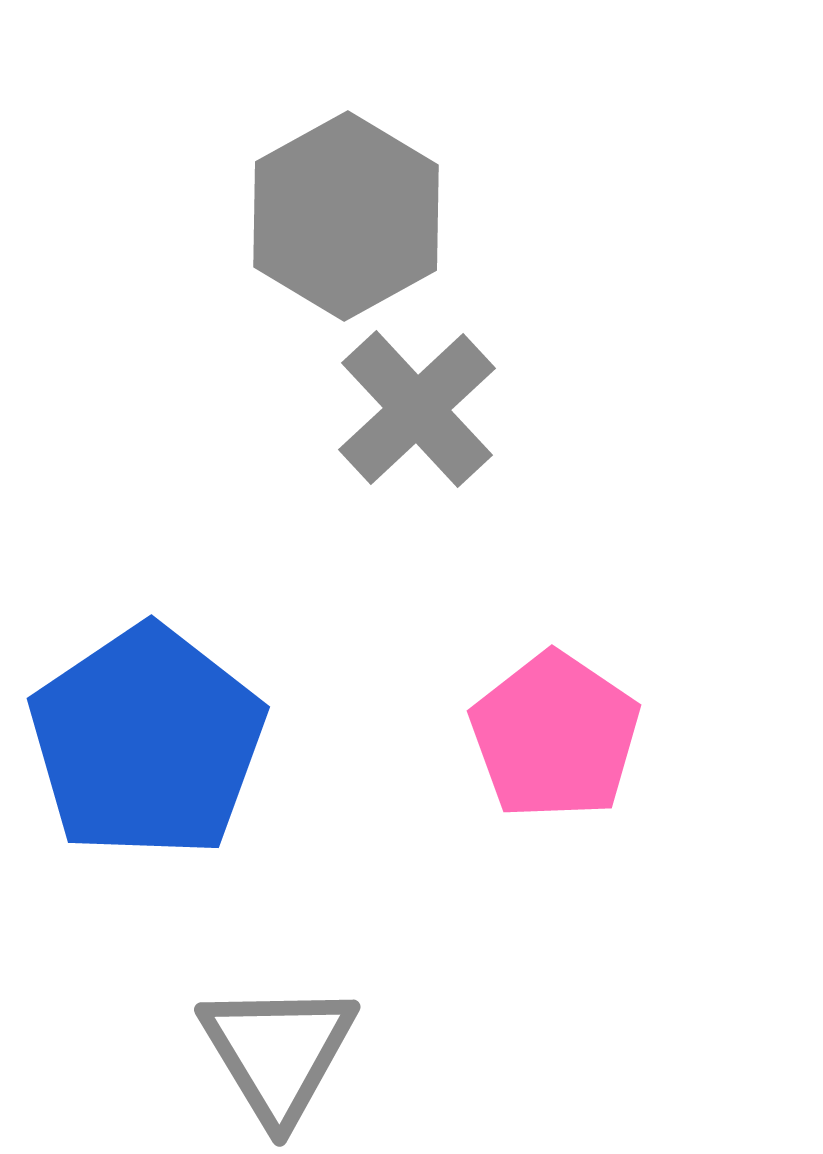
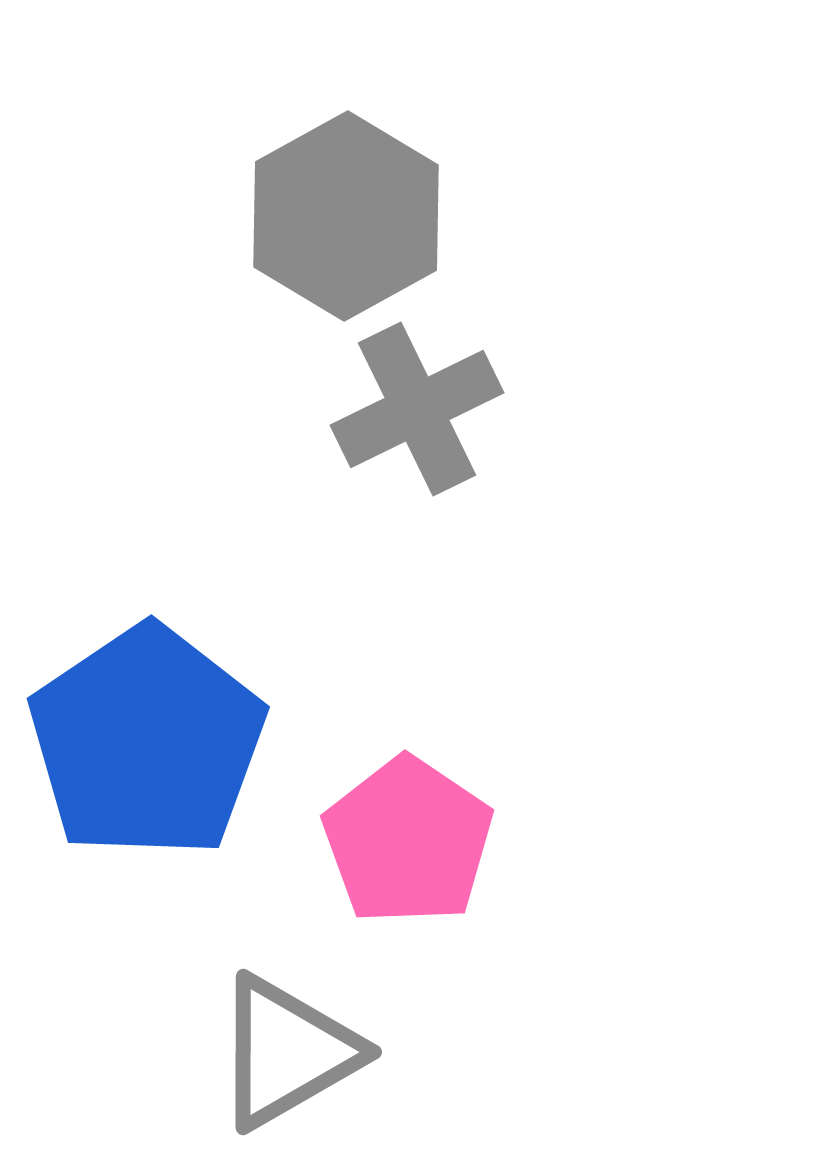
gray cross: rotated 17 degrees clockwise
pink pentagon: moved 147 px left, 105 px down
gray triangle: moved 9 px right; rotated 31 degrees clockwise
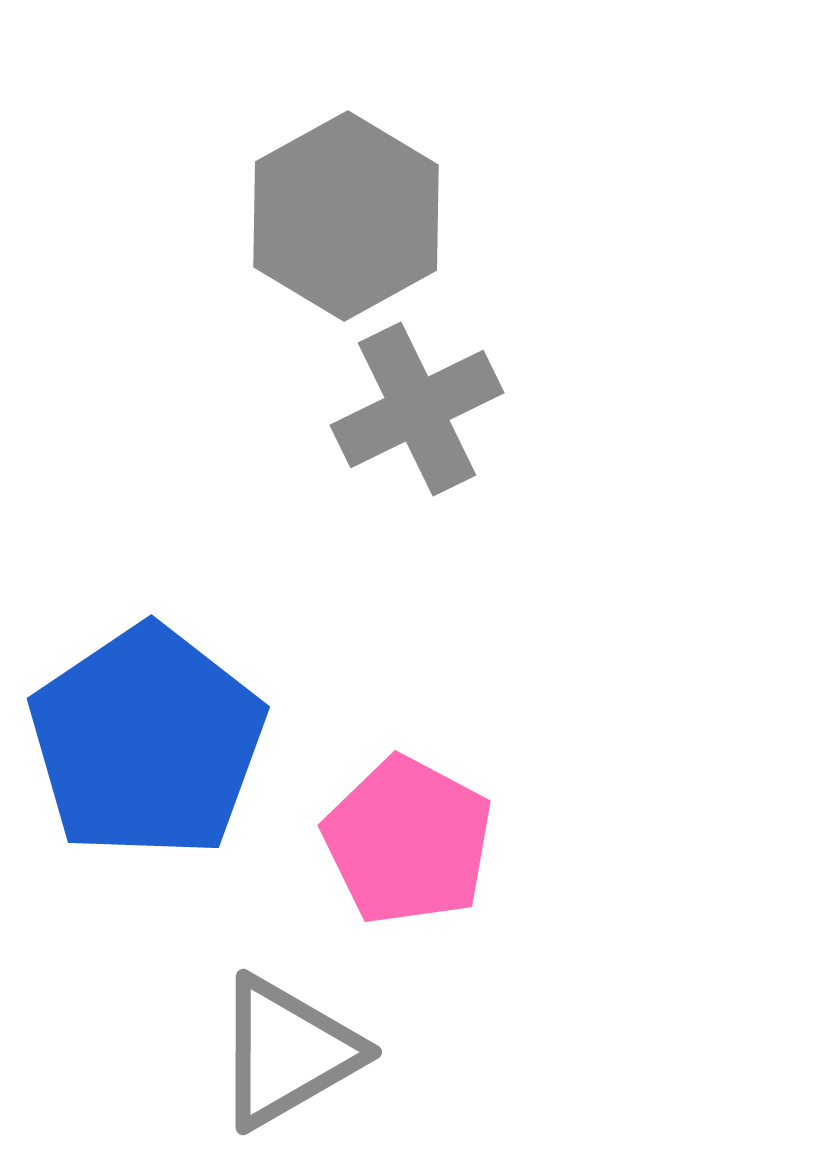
pink pentagon: rotated 6 degrees counterclockwise
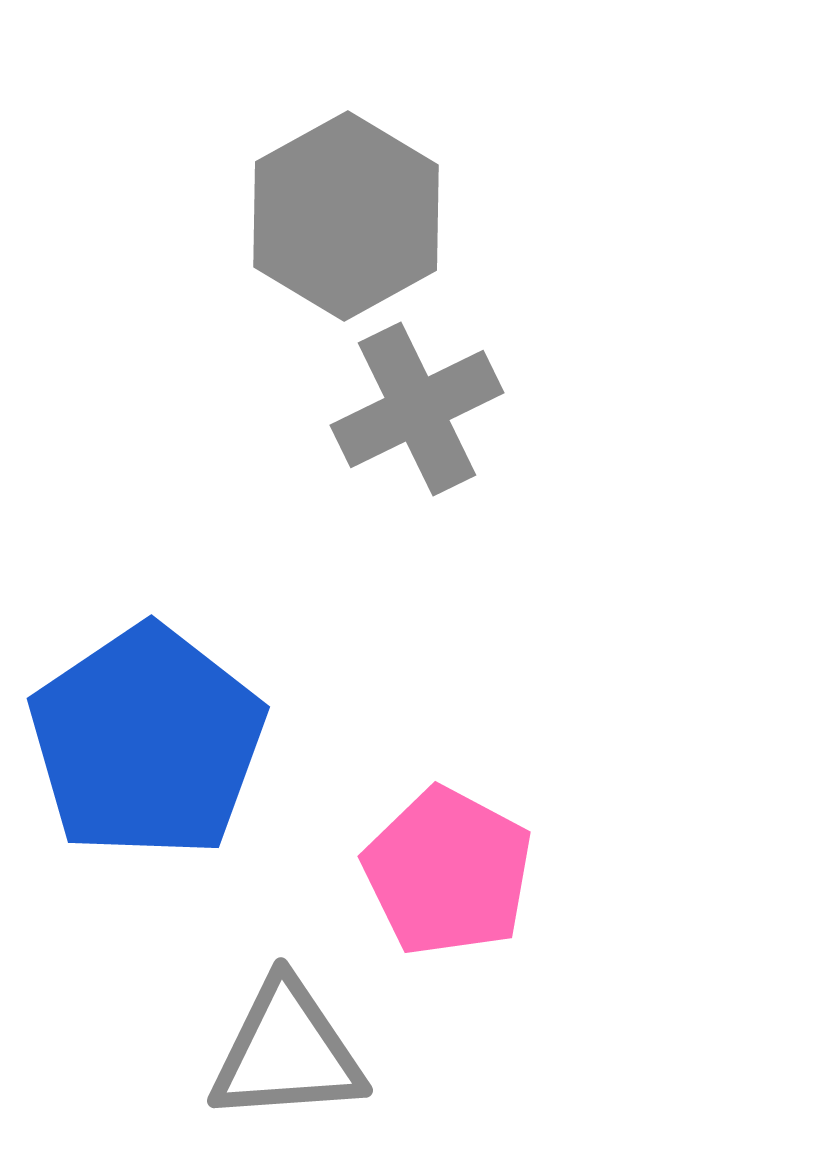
pink pentagon: moved 40 px right, 31 px down
gray triangle: rotated 26 degrees clockwise
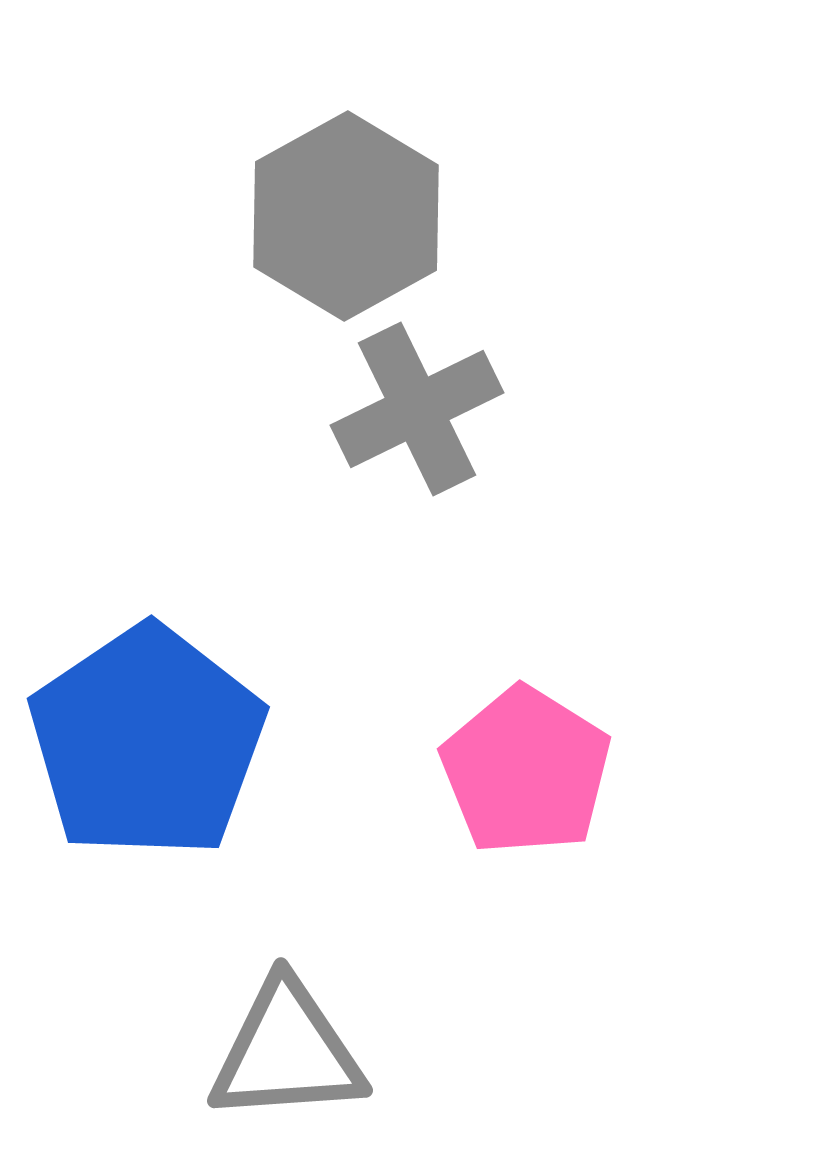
pink pentagon: moved 78 px right, 101 px up; rotated 4 degrees clockwise
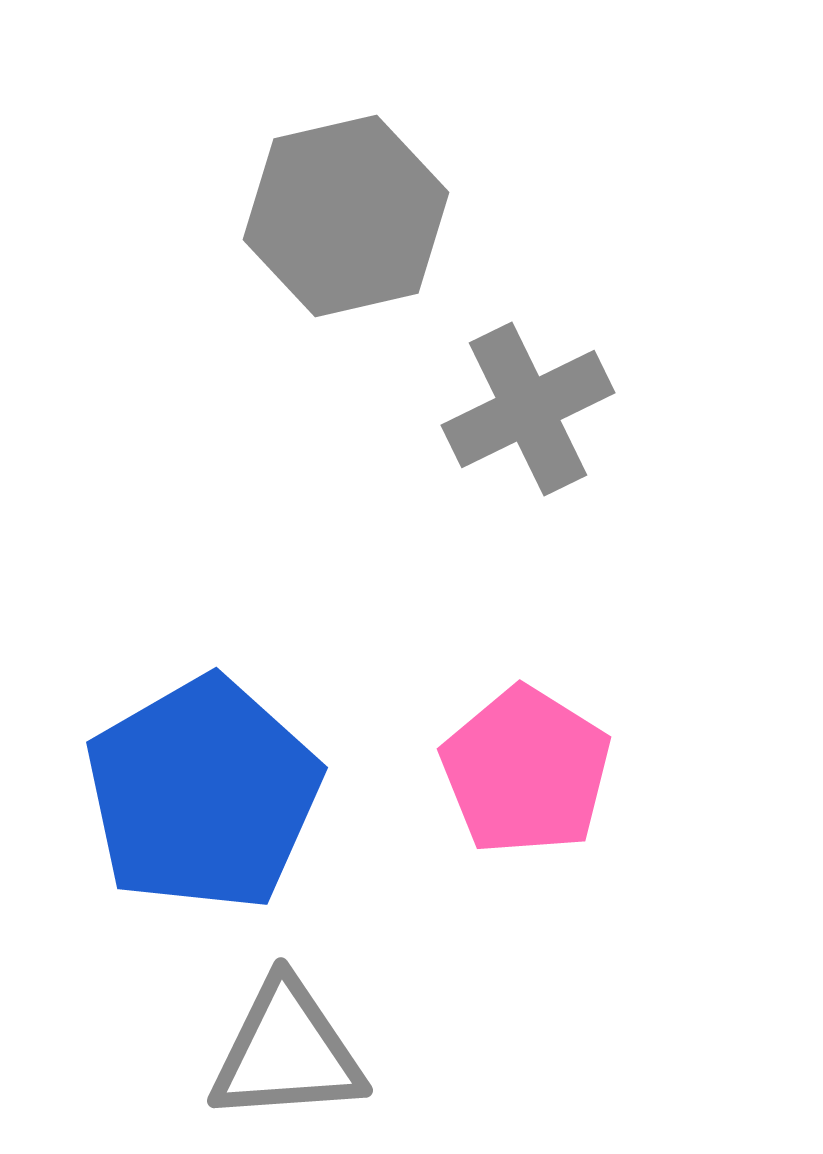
gray hexagon: rotated 16 degrees clockwise
gray cross: moved 111 px right
blue pentagon: moved 56 px right, 52 px down; rotated 4 degrees clockwise
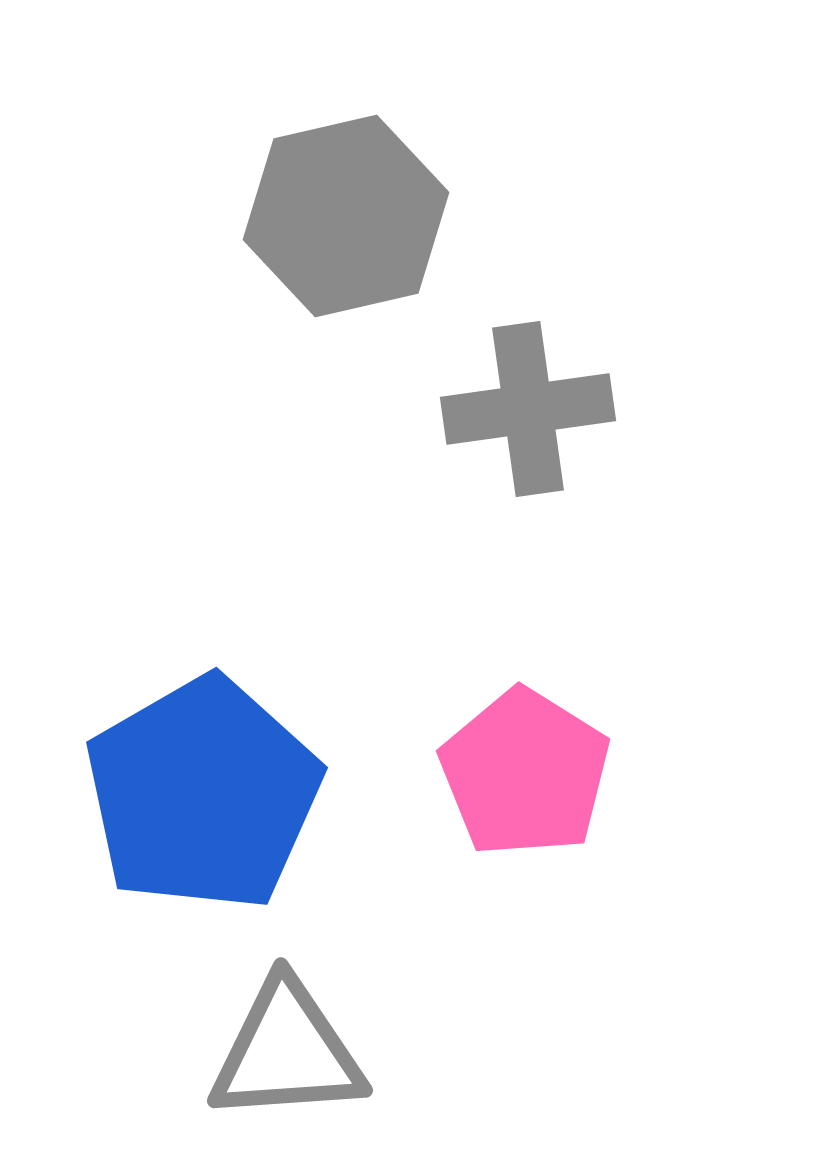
gray cross: rotated 18 degrees clockwise
pink pentagon: moved 1 px left, 2 px down
